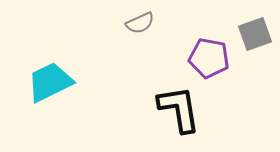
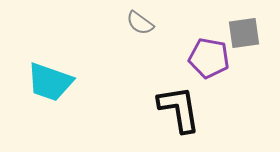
gray semicircle: rotated 60 degrees clockwise
gray square: moved 11 px left, 1 px up; rotated 12 degrees clockwise
cyan trapezoid: rotated 135 degrees counterclockwise
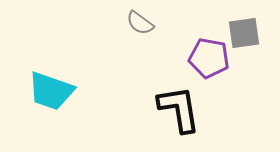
cyan trapezoid: moved 1 px right, 9 px down
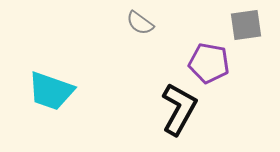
gray square: moved 2 px right, 8 px up
purple pentagon: moved 5 px down
black L-shape: rotated 38 degrees clockwise
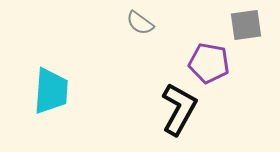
cyan trapezoid: rotated 105 degrees counterclockwise
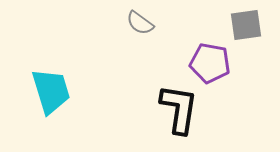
purple pentagon: moved 1 px right
cyan trapezoid: rotated 21 degrees counterclockwise
black L-shape: rotated 20 degrees counterclockwise
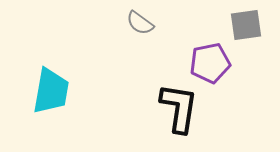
purple pentagon: rotated 21 degrees counterclockwise
cyan trapezoid: rotated 27 degrees clockwise
black L-shape: moved 1 px up
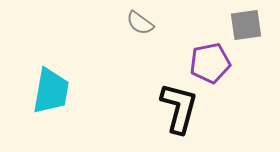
black L-shape: rotated 6 degrees clockwise
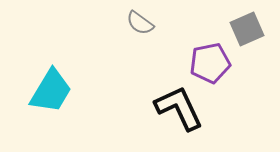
gray square: moved 1 px right, 4 px down; rotated 16 degrees counterclockwise
cyan trapezoid: rotated 21 degrees clockwise
black L-shape: rotated 40 degrees counterclockwise
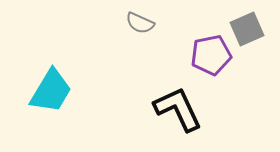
gray semicircle: rotated 12 degrees counterclockwise
purple pentagon: moved 1 px right, 8 px up
black L-shape: moved 1 px left, 1 px down
